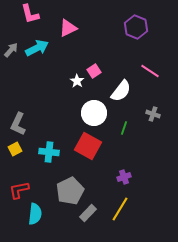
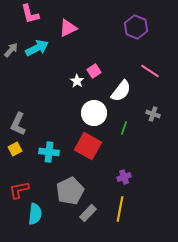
yellow line: rotated 20 degrees counterclockwise
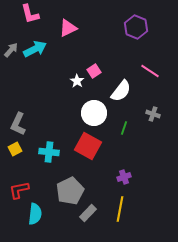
cyan arrow: moved 2 px left, 1 px down
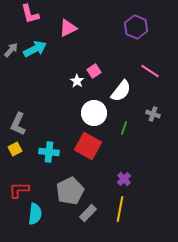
purple cross: moved 2 px down; rotated 24 degrees counterclockwise
red L-shape: rotated 10 degrees clockwise
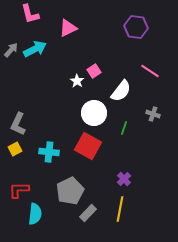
purple hexagon: rotated 15 degrees counterclockwise
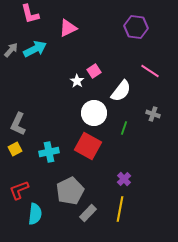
cyan cross: rotated 18 degrees counterclockwise
red L-shape: rotated 20 degrees counterclockwise
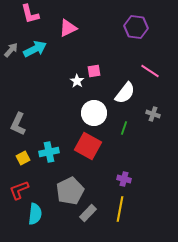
pink square: rotated 24 degrees clockwise
white semicircle: moved 4 px right, 2 px down
yellow square: moved 8 px right, 9 px down
purple cross: rotated 32 degrees counterclockwise
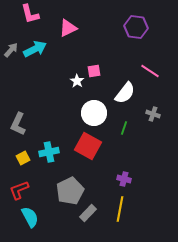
cyan semicircle: moved 5 px left, 3 px down; rotated 35 degrees counterclockwise
